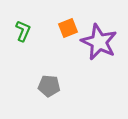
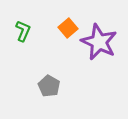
orange square: rotated 18 degrees counterclockwise
gray pentagon: rotated 25 degrees clockwise
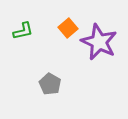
green L-shape: rotated 55 degrees clockwise
gray pentagon: moved 1 px right, 2 px up
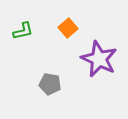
purple star: moved 17 px down
gray pentagon: rotated 20 degrees counterclockwise
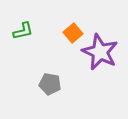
orange square: moved 5 px right, 5 px down
purple star: moved 1 px right, 7 px up
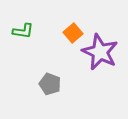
green L-shape: rotated 20 degrees clockwise
gray pentagon: rotated 10 degrees clockwise
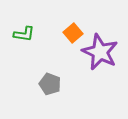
green L-shape: moved 1 px right, 3 px down
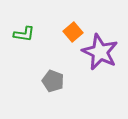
orange square: moved 1 px up
gray pentagon: moved 3 px right, 3 px up
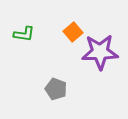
purple star: rotated 27 degrees counterclockwise
gray pentagon: moved 3 px right, 8 px down
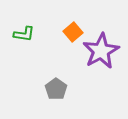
purple star: moved 1 px right, 1 px up; rotated 27 degrees counterclockwise
gray pentagon: rotated 15 degrees clockwise
